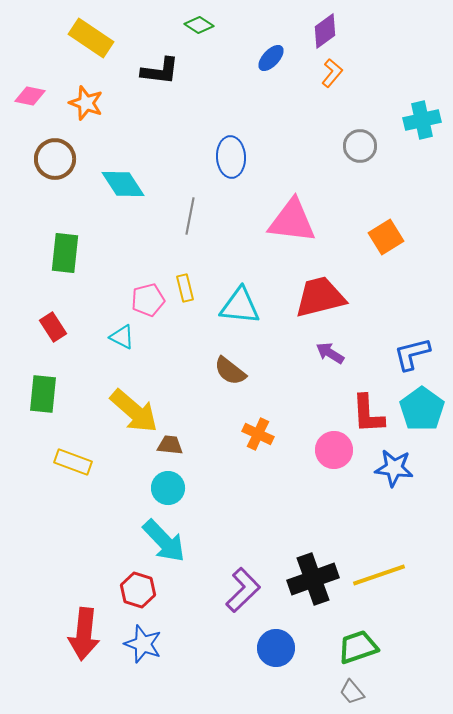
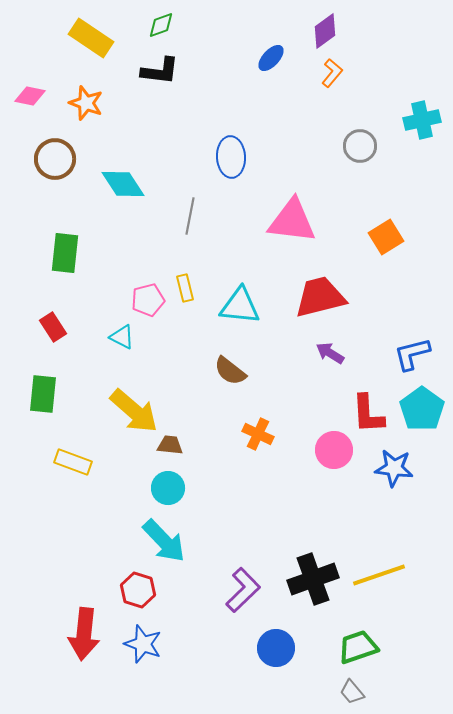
green diamond at (199, 25): moved 38 px left; rotated 52 degrees counterclockwise
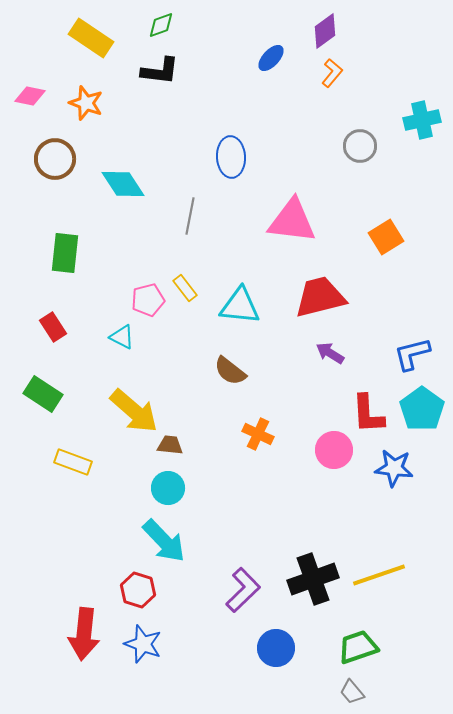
yellow rectangle at (185, 288): rotated 24 degrees counterclockwise
green rectangle at (43, 394): rotated 63 degrees counterclockwise
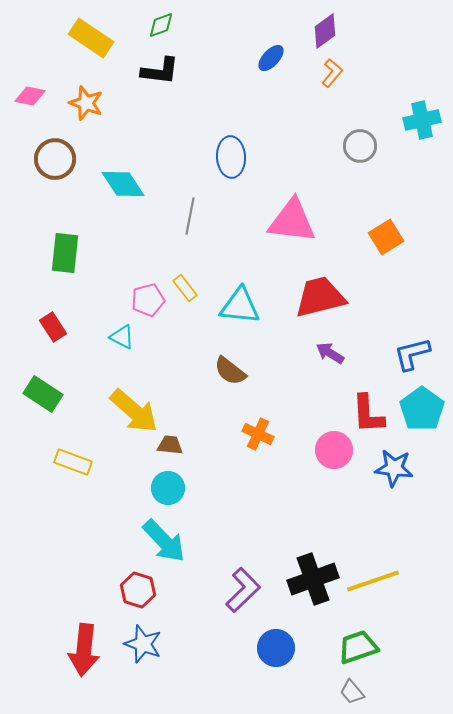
yellow line at (379, 575): moved 6 px left, 6 px down
red arrow at (84, 634): moved 16 px down
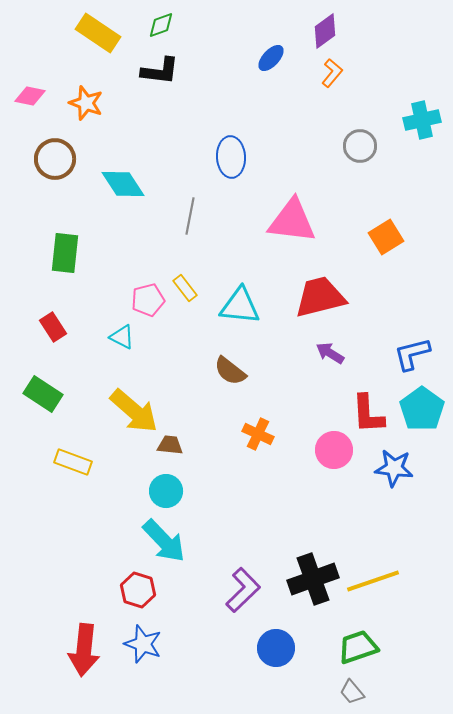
yellow rectangle at (91, 38): moved 7 px right, 5 px up
cyan circle at (168, 488): moved 2 px left, 3 px down
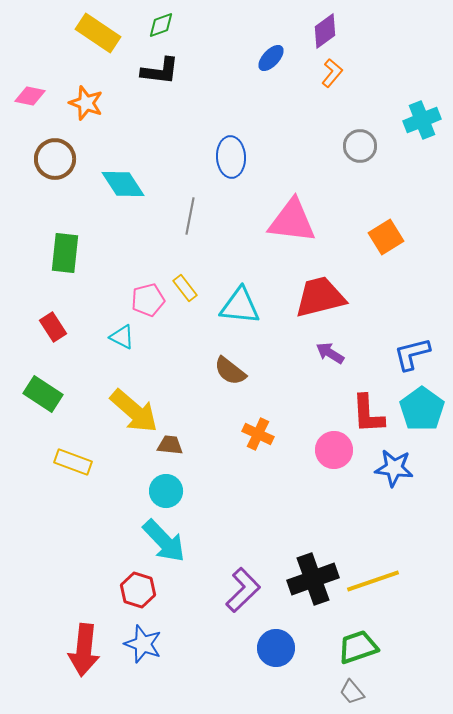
cyan cross at (422, 120): rotated 9 degrees counterclockwise
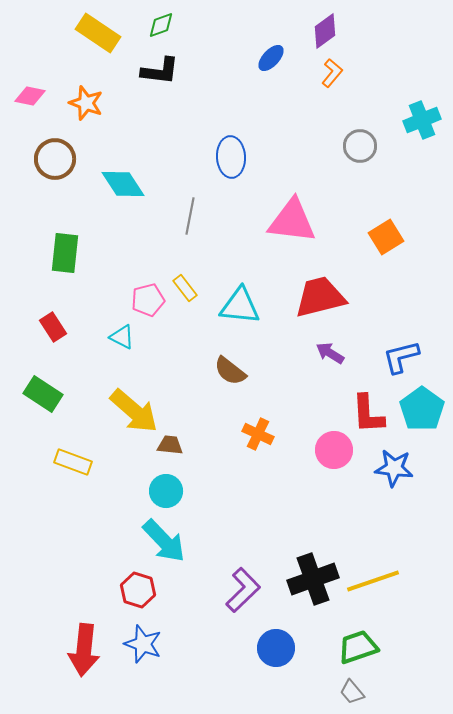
blue L-shape at (412, 354): moved 11 px left, 3 px down
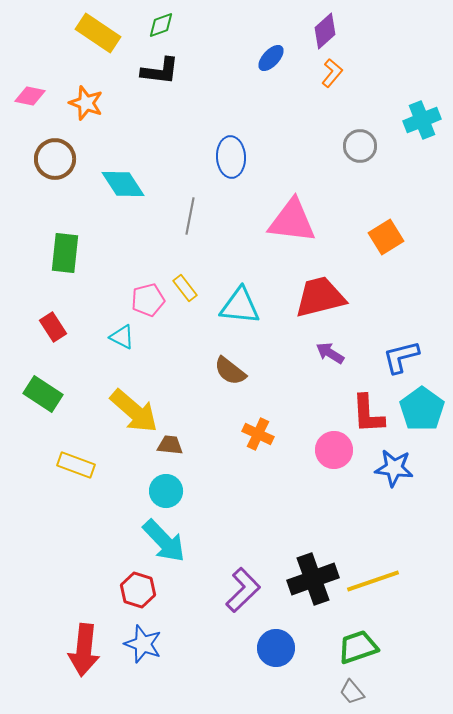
purple diamond at (325, 31): rotated 6 degrees counterclockwise
yellow rectangle at (73, 462): moved 3 px right, 3 px down
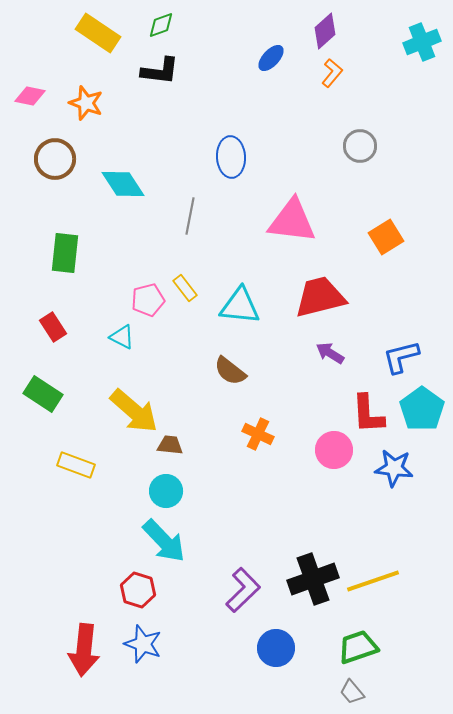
cyan cross at (422, 120): moved 78 px up
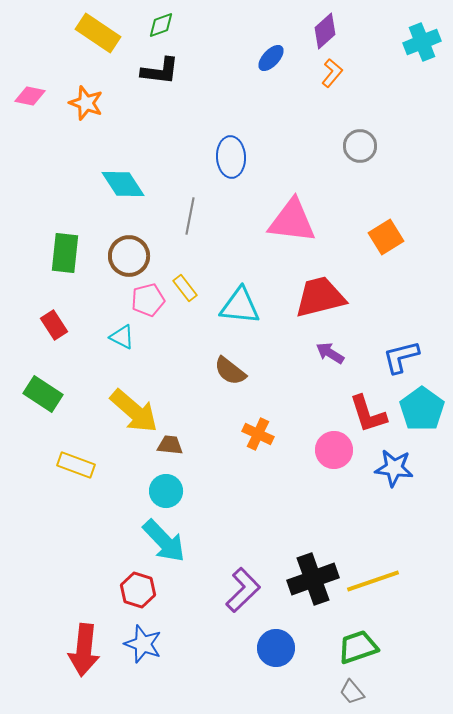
brown circle at (55, 159): moved 74 px right, 97 px down
red rectangle at (53, 327): moved 1 px right, 2 px up
red L-shape at (368, 414): rotated 15 degrees counterclockwise
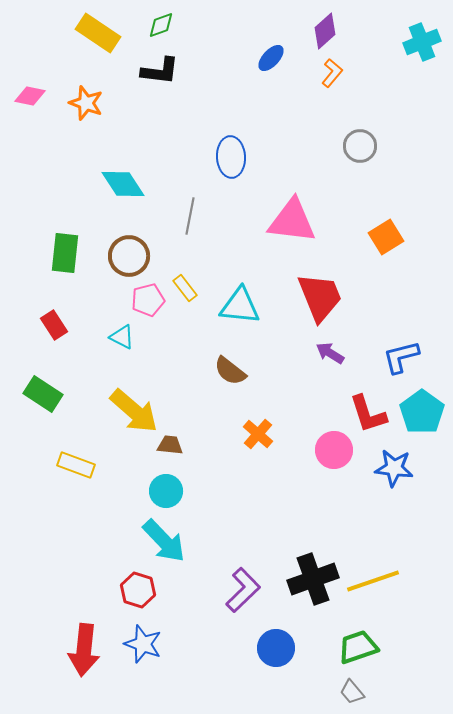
red trapezoid at (320, 297): rotated 82 degrees clockwise
cyan pentagon at (422, 409): moved 3 px down
orange cross at (258, 434): rotated 16 degrees clockwise
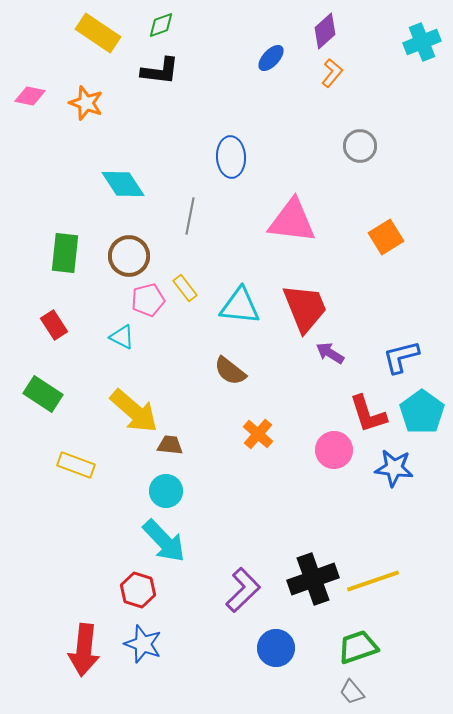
red trapezoid at (320, 297): moved 15 px left, 11 px down
